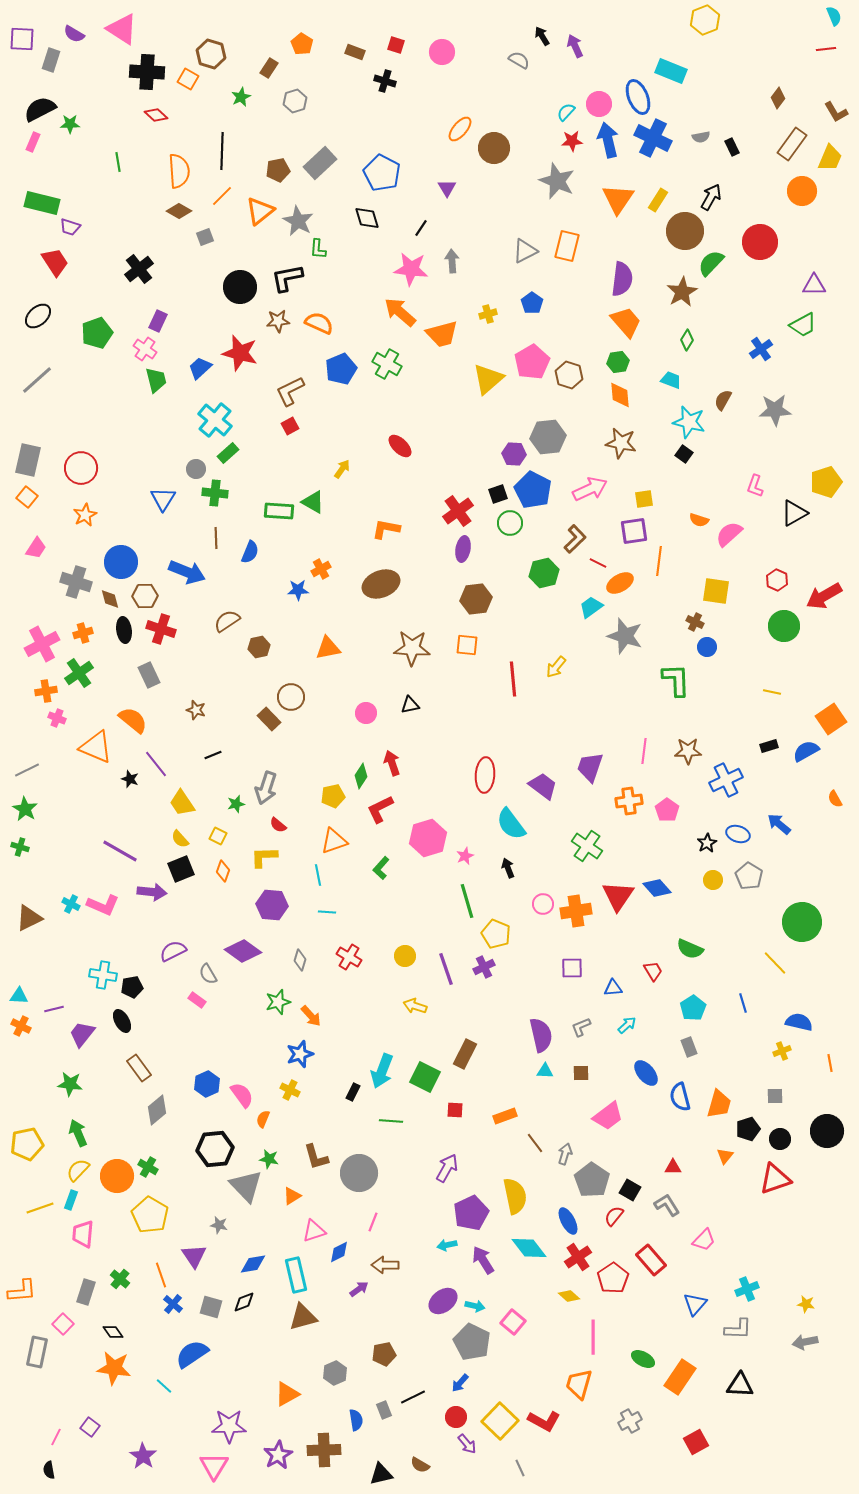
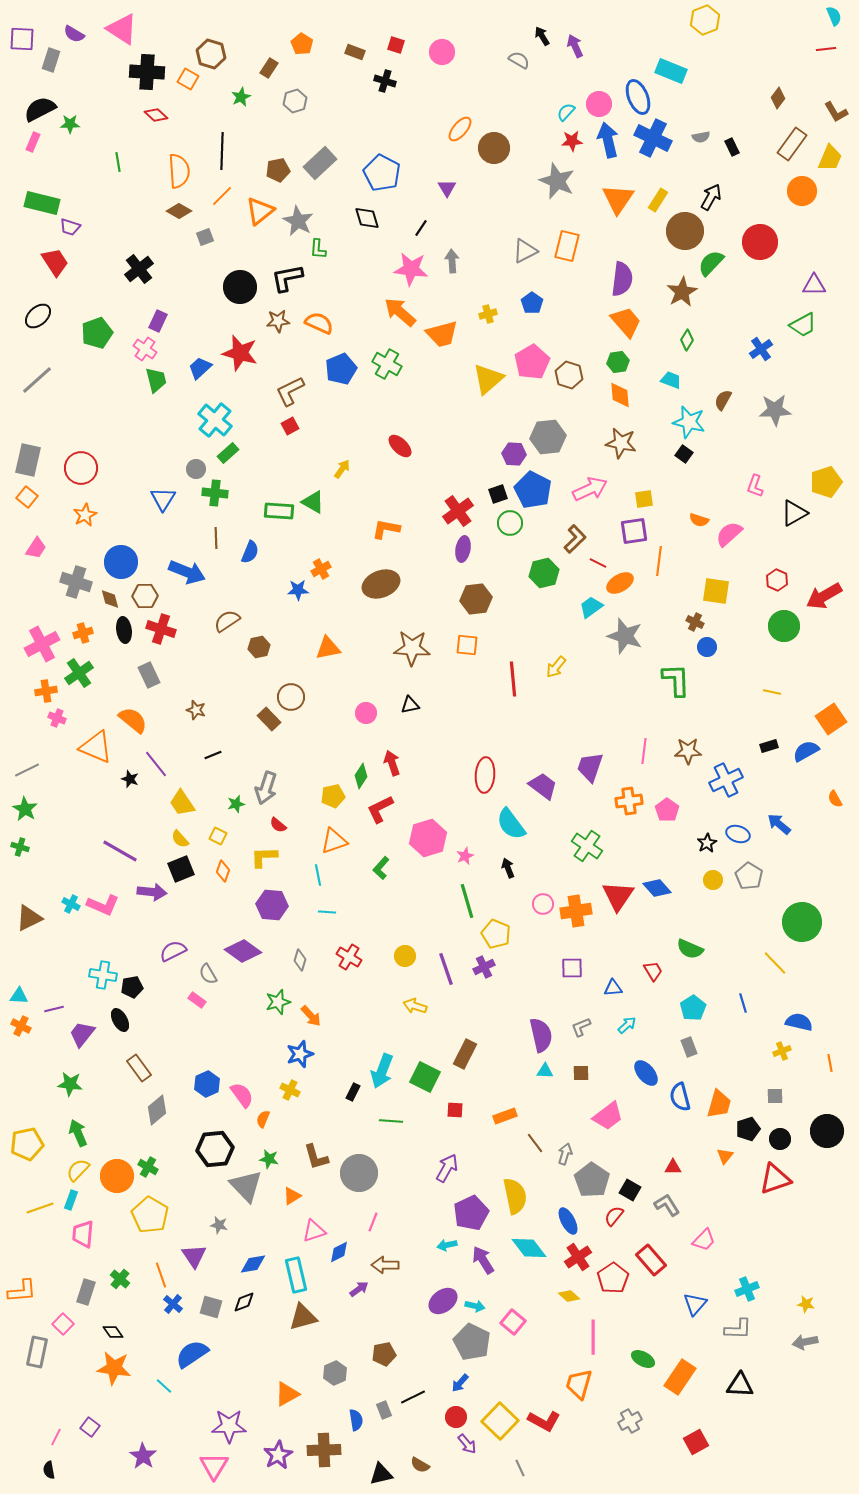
black ellipse at (122, 1021): moved 2 px left, 1 px up
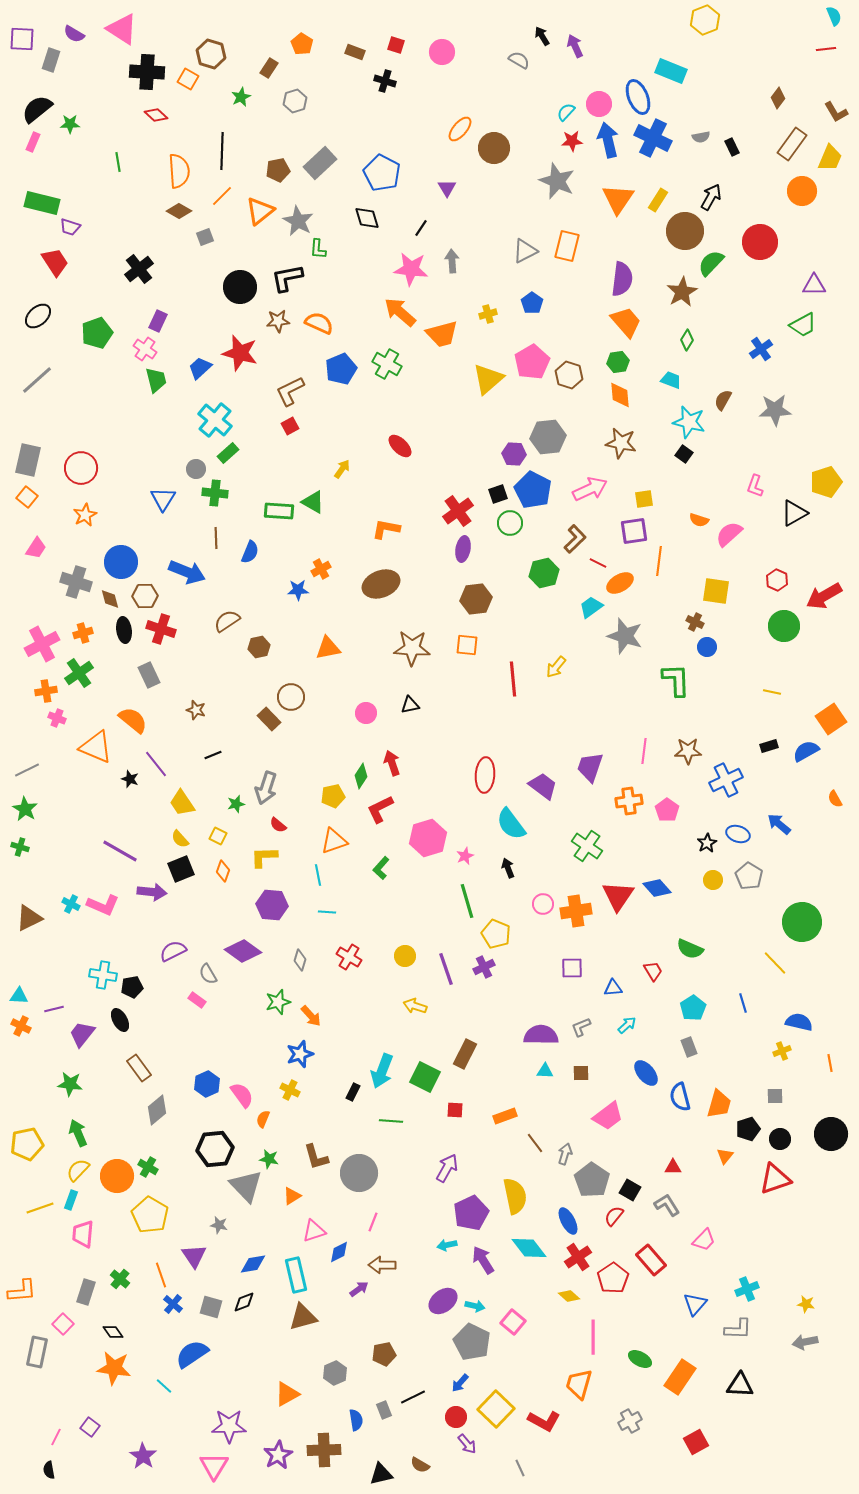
black semicircle at (40, 109): moved 3 px left; rotated 12 degrees counterclockwise
purple semicircle at (541, 1035): rotated 76 degrees counterclockwise
black circle at (827, 1131): moved 4 px right, 3 px down
brown arrow at (385, 1265): moved 3 px left
green ellipse at (643, 1359): moved 3 px left
yellow square at (500, 1421): moved 4 px left, 12 px up
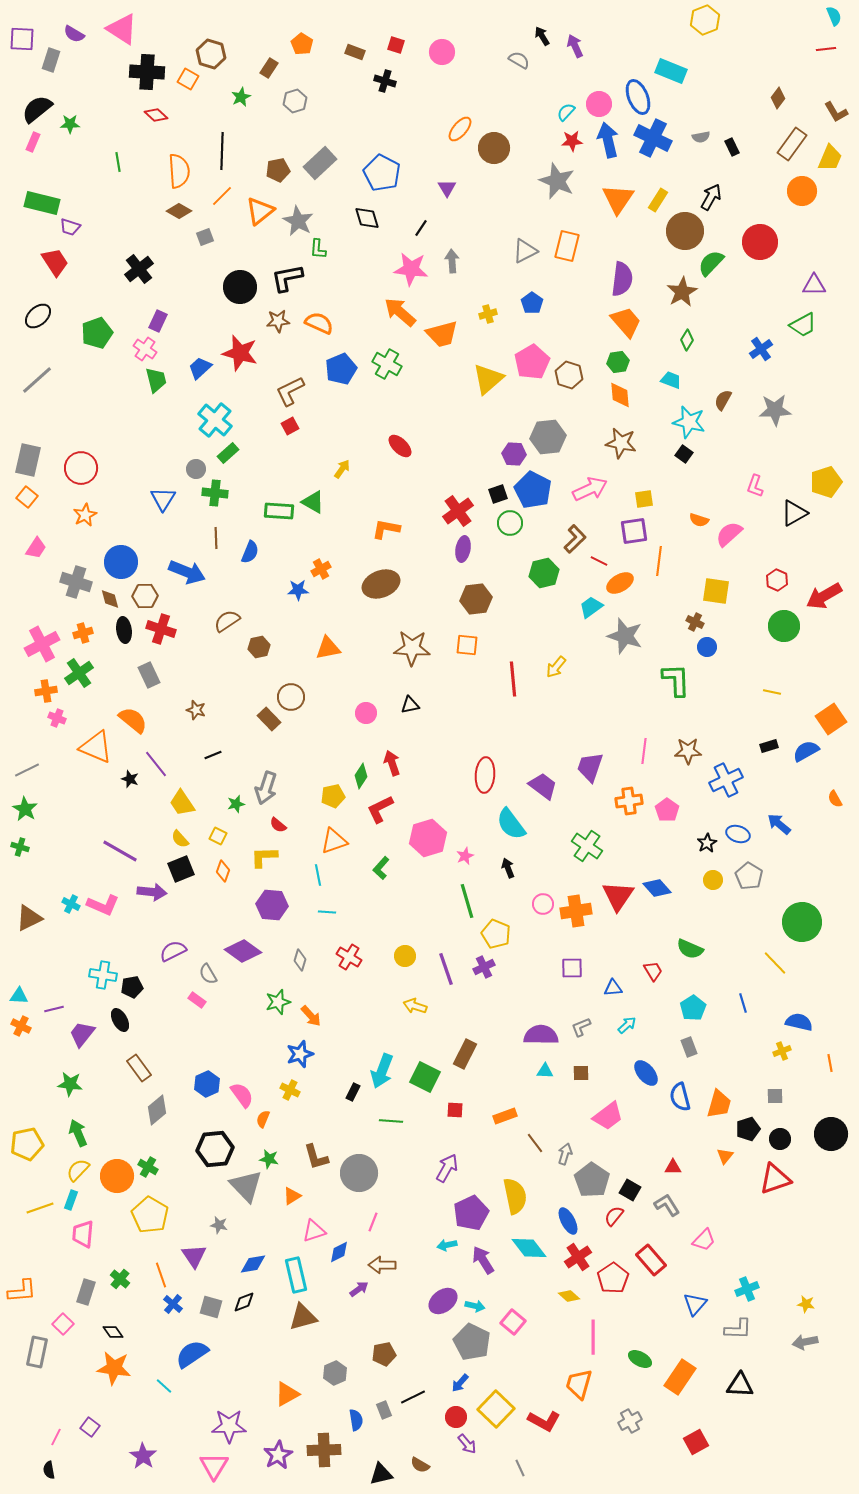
red line at (598, 563): moved 1 px right, 2 px up
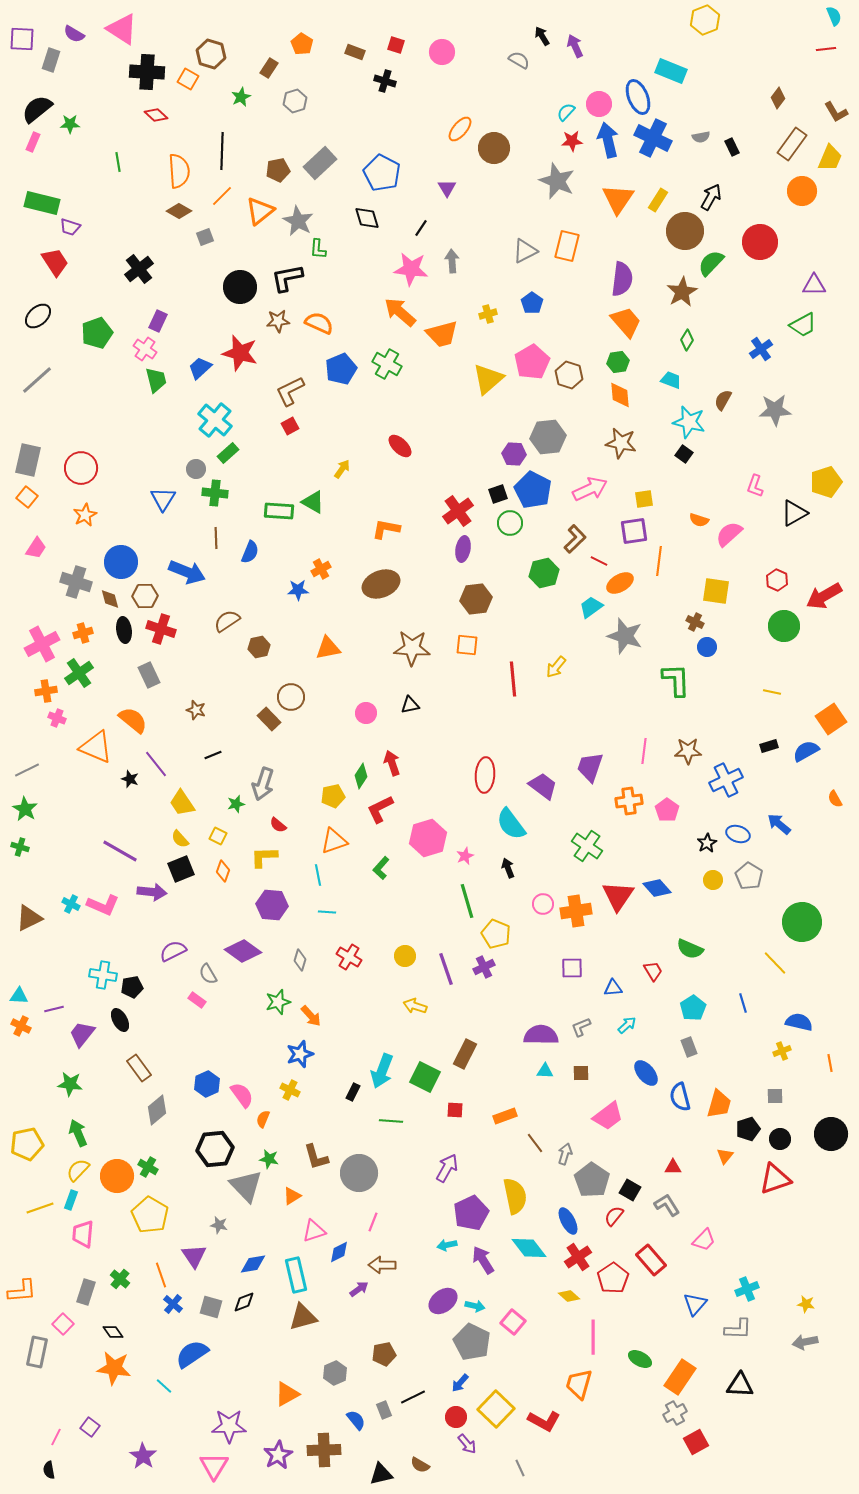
gray arrow at (266, 788): moved 3 px left, 4 px up
blue semicircle at (356, 1420): rotated 30 degrees counterclockwise
gray cross at (630, 1421): moved 45 px right, 8 px up
